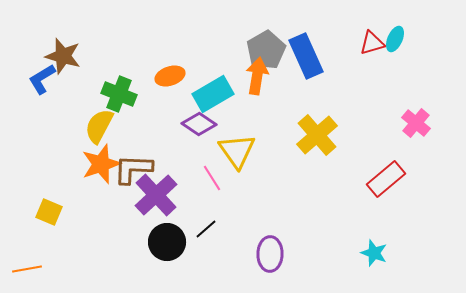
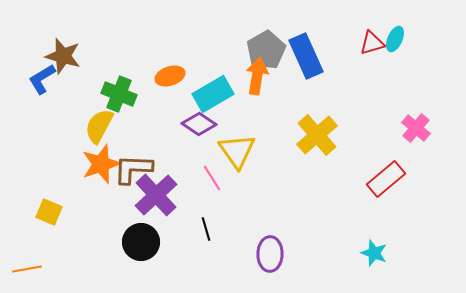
pink cross: moved 5 px down
black line: rotated 65 degrees counterclockwise
black circle: moved 26 px left
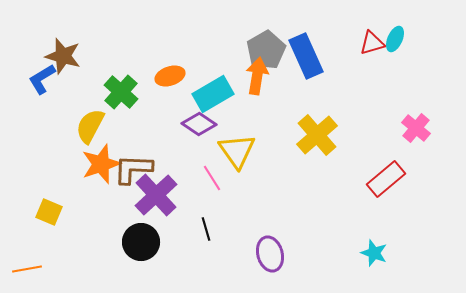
green cross: moved 2 px right, 2 px up; rotated 20 degrees clockwise
yellow semicircle: moved 9 px left
purple ellipse: rotated 16 degrees counterclockwise
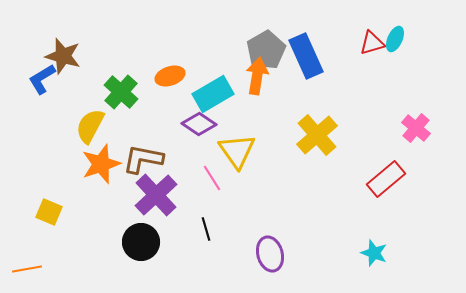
brown L-shape: moved 10 px right, 10 px up; rotated 9 degrees clockwise
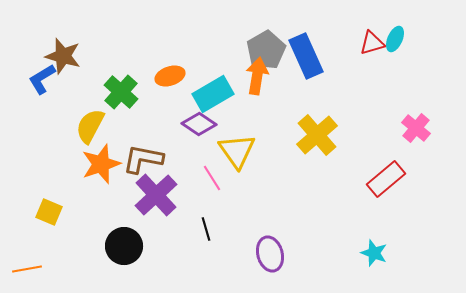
black circle: moved 17 px left, 4 px down
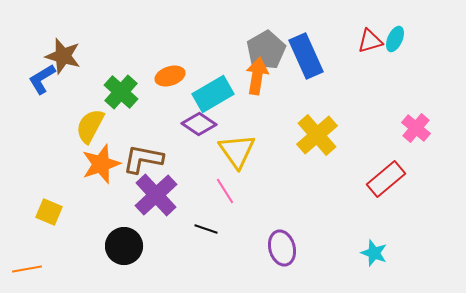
red triangle: moved 2 px left, 2 px up
pink line: moved 13 px right, 13 px down
black line: rotated 55 degrees counterclockwise
purple ellipse: moved 12 px right, 6 px up
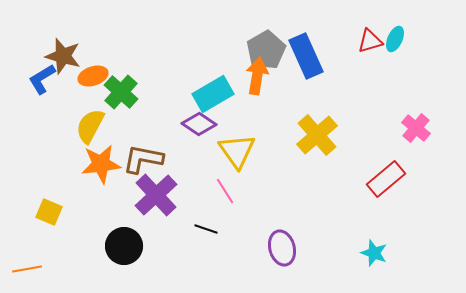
orange ellipse: moved 77 px left
orange star: rotated 12 degrees clockwise
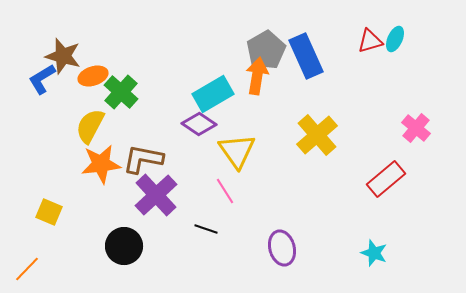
orange line: rotated 36 degrees counterclockwise
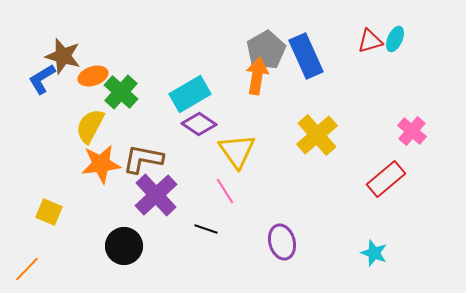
cyan rectangle: moved 23 px left
pink cross: moved 4 px left, 3 px down
purple ellipse: moved 6 px up
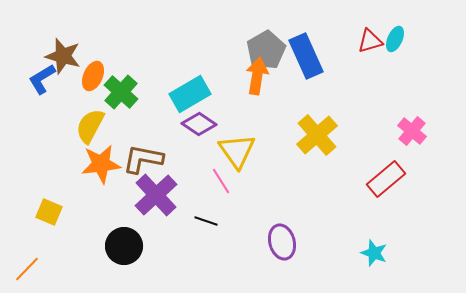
orange ellipse: rotated 48 degrees counterclockwise
pink line: moved 4 px left, 10 px up
black line: moved 8 px up
